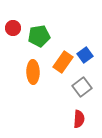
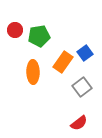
red circle: moved 2 px right, 2 px down
blue square: moved 2 px up
red semicircle: moved 4 px down; rotated 48 degrees clockwise
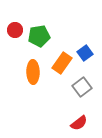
orange rectangle: moved 1 px left, 1 px down
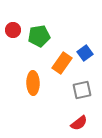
red circle: moved 2 px left
orange ellipse: moved 11 px down
gray square: moved 3 px down; rotated 24 degrees clockwise
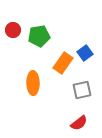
orange rectangle: moved 1 px right
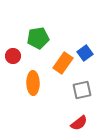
red circle: moved 26 px down
green pentagon: moved 1 px left, 2 px down
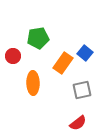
blue square: rotated 14 degrees counterclockwise
red semicircle: moved 1 px left
